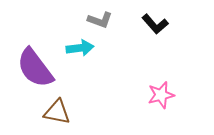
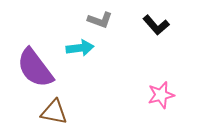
black L-shape: moved 1 px right, 1 px down
brown triangle: moved 3 px left
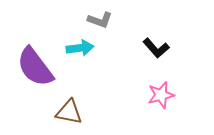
black L-shape: moved 23 px down
purple semicircle: moved 1 px up
brown triangle: moved 15 px right
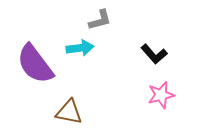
gray L-shape: rotated 35 degrees counterclockwise
black L-shape: moved 2 px left, 6 px down
purple semicircle: moved 3 px up
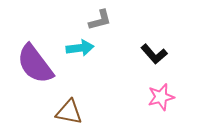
pink star: moved 2 px down
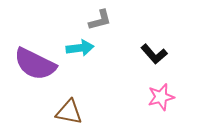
purple semicircle: rotated 27 degrees counterclockwise
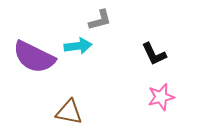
cyan arrow: moved 2 px left, 2 px up
black L-shape: rotated 16 degrees clockwise
purple semicircle: moved 1 px left, 7 px up
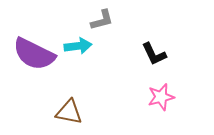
gray L-shape: moved 2 px right
purple semicircle: moved 3 px up
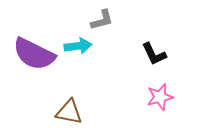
pink star: moved 1 px left
